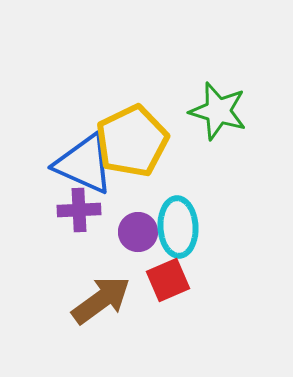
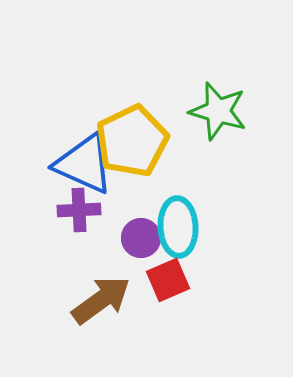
purple circle: moved 3 px right, 6 px down
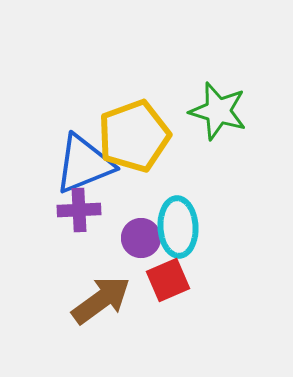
yellow pentagon: moved 2 px right, 5 px up; rotated 6 degrees clockwise
blue triangle: rotated 46 degrees counterclockwise
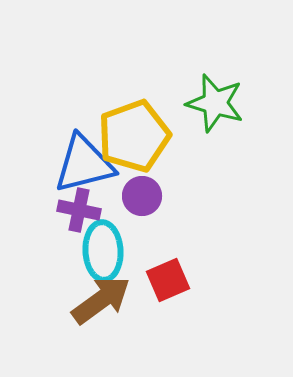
green star: moved 3 px left, 8 px up
blue triangle: rotated 8 degrees clockwise
purple cross: rotated 15 degrees clockwise
cyan ellipse: moved 75 px left, 24 px down
purple circle: moved 1 px right, 42 px up
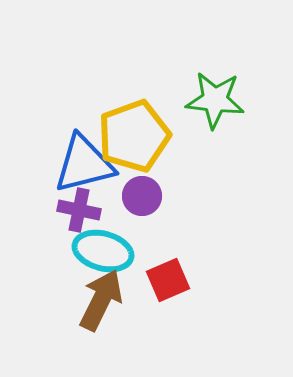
green star: moved 3 px up; rotated 10 degrees counterclockwise
cyan ellipse: rotated 72 degrees counterclockwise
brown arrow: rotated 28 degrees counterclockwise
